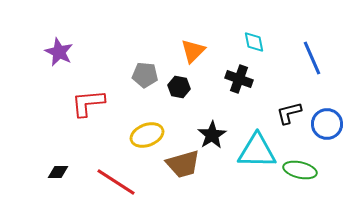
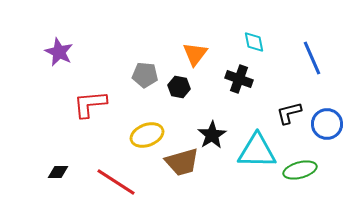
orange triangle: moved 2 px right, 3 px down; rotated 8 degrees counterclockwise
red L-shape: moved 2 px right, 1 px down
brown trapezoid: moved 1 px left, 2 px up
green ellipse: rotated 28 degrees counterclockwise
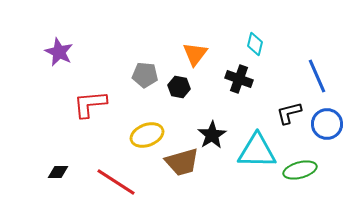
cyan diamond: moved 1 px right, 2 px down; rotated 25 degrees clockwise
blue line: moved 5 px right, 18 px down
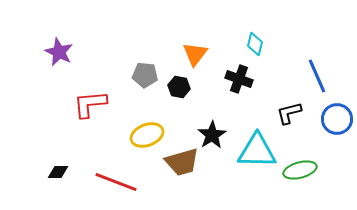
blue circle: moved 10 px right, 5 px up
red line: rotated 12 degrees counterclockwise
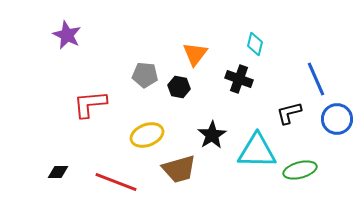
purple star: moved 8 px right, 17 px up
blue line: moved 1 px left, 3 px down
brown trapezoid: moved 3 px left, 7 px down
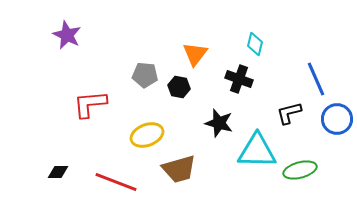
black star: moved 7 px right, 12 px up; rotated 24 degrees counterclockwise
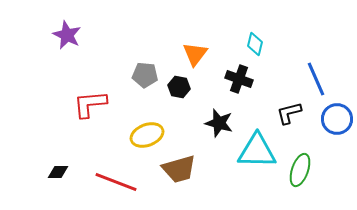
green ellipse: rotated 56 degrees counterclockwise
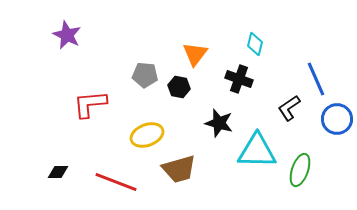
black L-shape: moved 5 px up; rotated 20 degrees counterclockwise
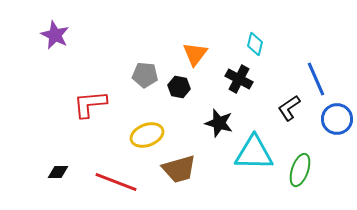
purple star: moved 12 px left
black cross: rotated 8 degrees clockwise
cyan triangle: moved 3 px left, 2 px down
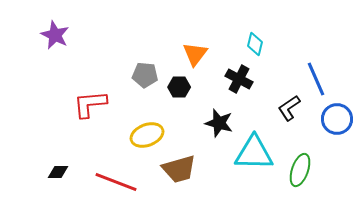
black hexagon: rotated 10 degrees counterclockwise
